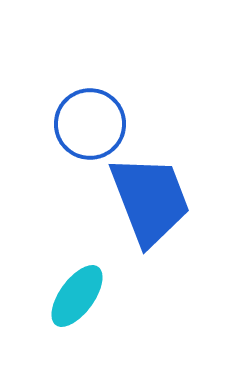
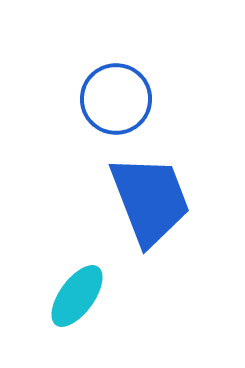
blue circle: moved 26 px right, 25 px up
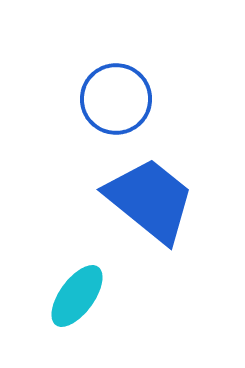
blue trapezoid: rotated 30 degrees counterclockwise
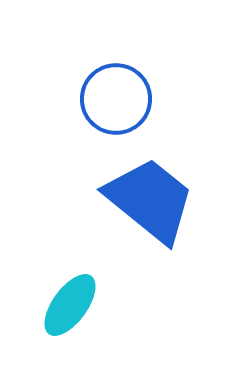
cyan ellipse: moved 7 px left, 9 px down
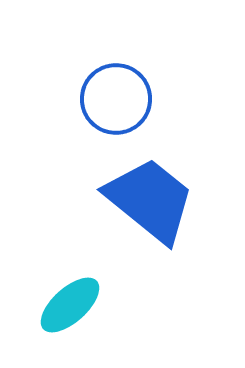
cyan ellipse: rotated 12 degrees clockwise
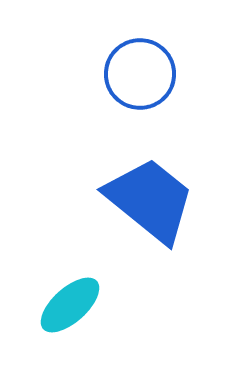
blue circle: moved 24 px right, 25 px up
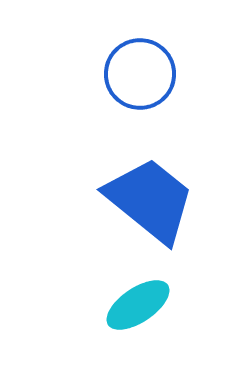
cyan ellipse: moved 68 px right; rotated 8 degrees clockwise
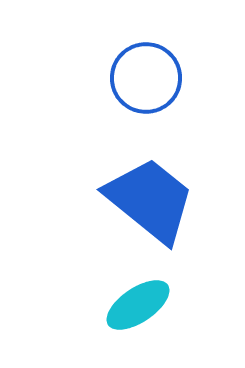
blue circle: moved 6 px right, 4 px down
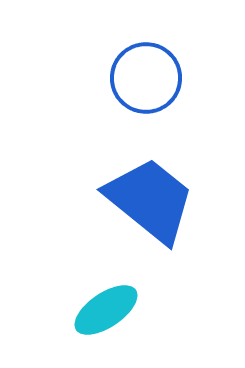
cyan ellipse: moved 32 px left, 5 px down
